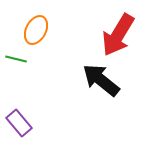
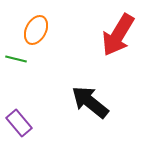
black arrow: moved 11 px left, 22 px down
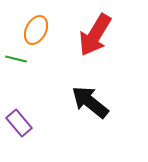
red arrow: moved 23 px left
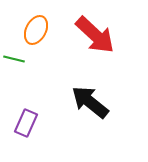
red arrow: rotated 78 degrees counterclockwise
green line: moved 2 px left
purple rectangle: moved 7 px right; rotated 64 degrees clockwise
